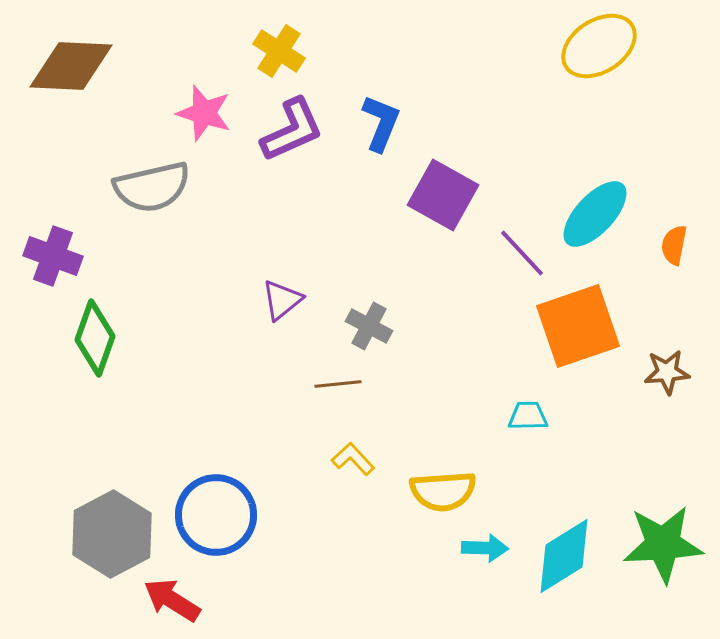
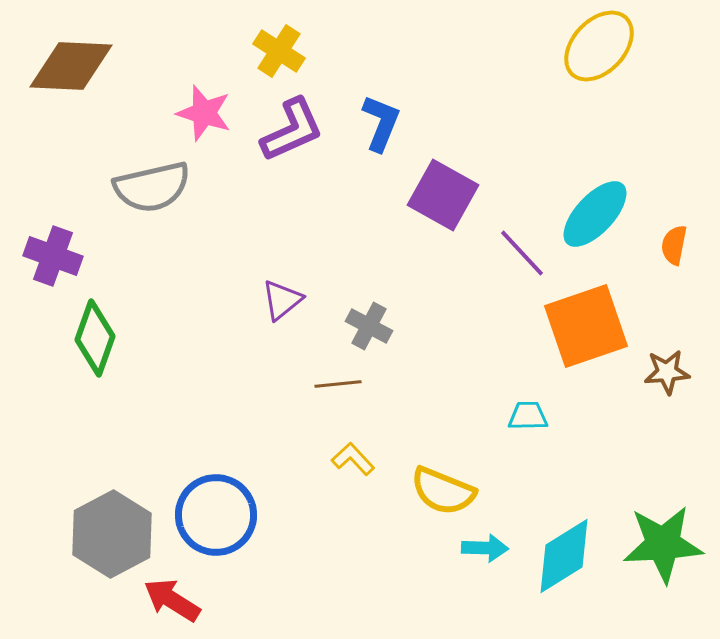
yellow ellipse: rotated 14 degrees counterclockwise
orange square: moved 8 px right
yellow semicircle: rotated 26 degrees clockwise
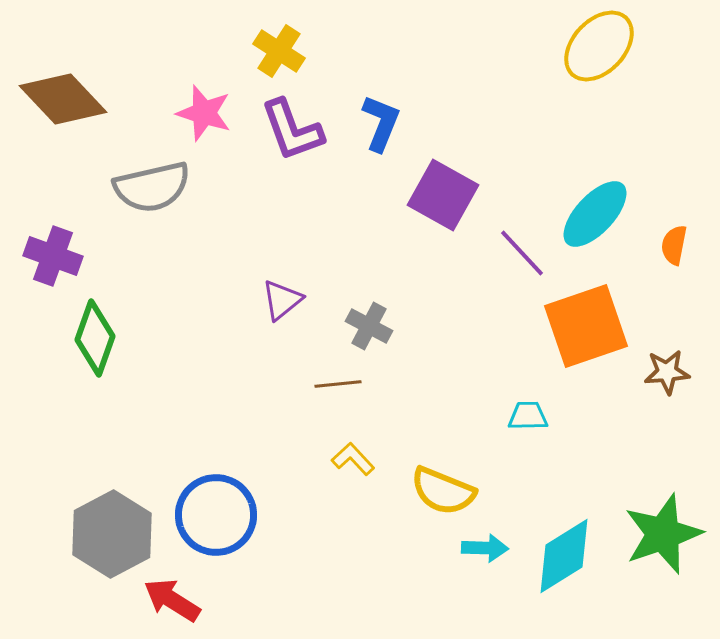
brown diamond: moved 8 px left, 33 px down; rotated 44 degrees clockwise
purple L-shape: rotated 94 degrees clockwise
green star: moved 10 px up; rotated 16 degrees counterclockwise
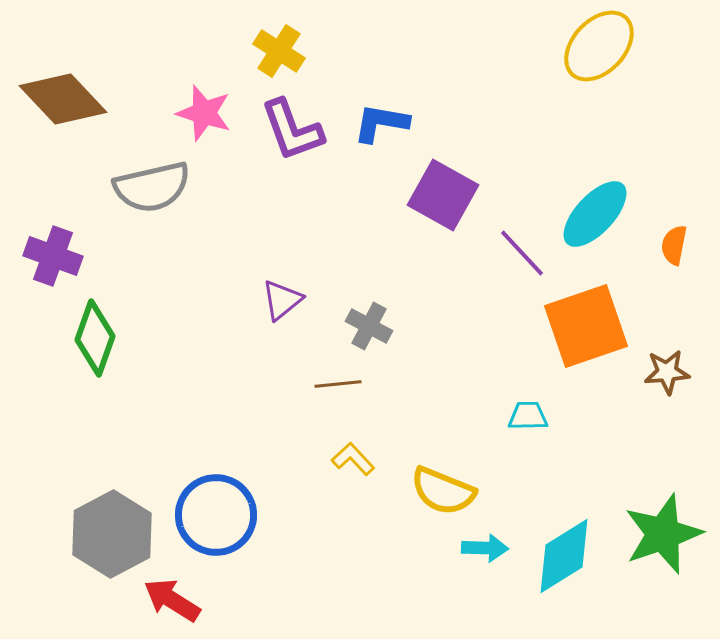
blue L-shape: rotated 102 degrees counterclockwise
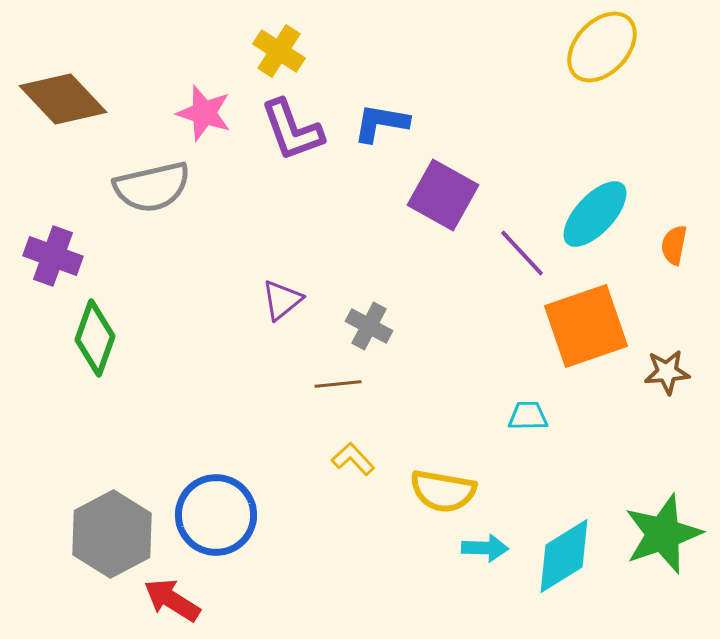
yellow ellipse: moved 3 px right, 1 px down
yellow semicircle: rotated 12 degrees counterclockwise
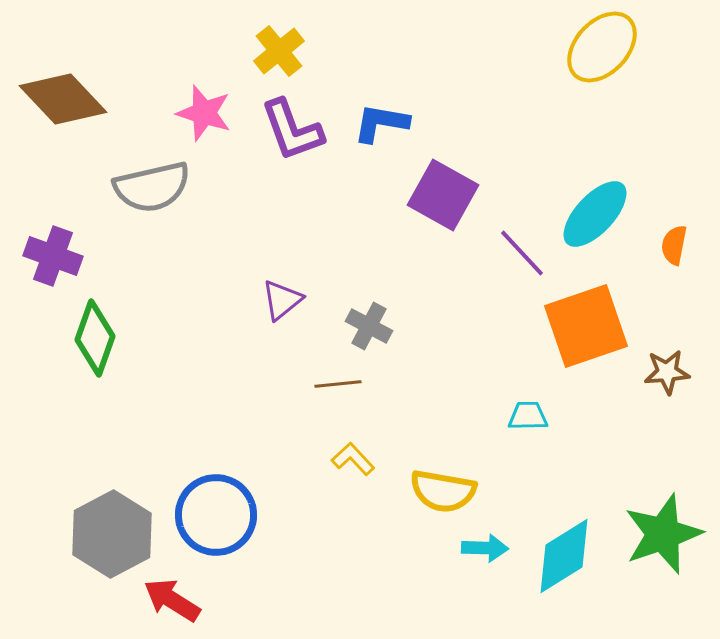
yellow cross: rotated 18 degrees clockwise
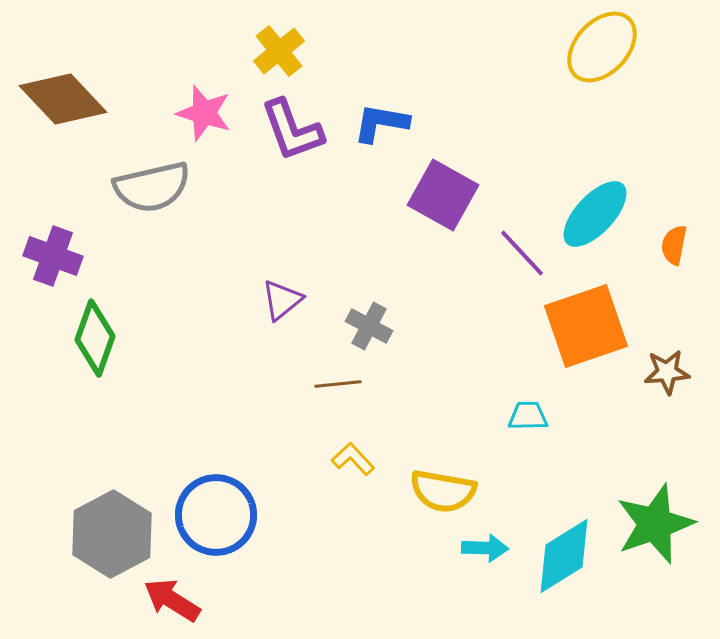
green star: moved 8 px left, 10 px up
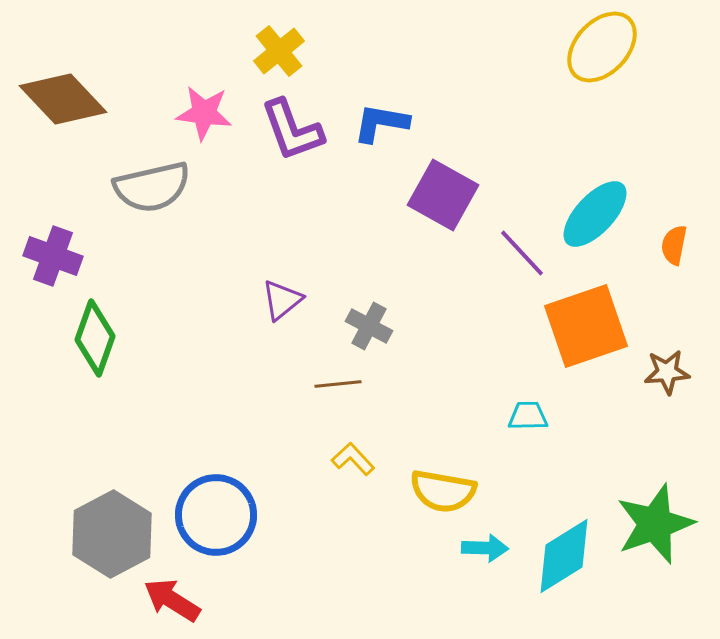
pink star: rotated 10 degrees counterclockwise
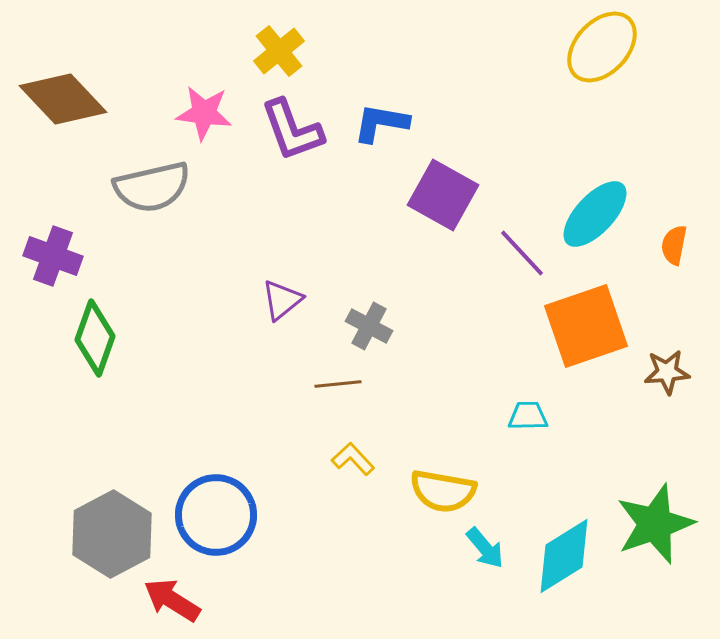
cyan arrow: rotated 48 degrees clockwise
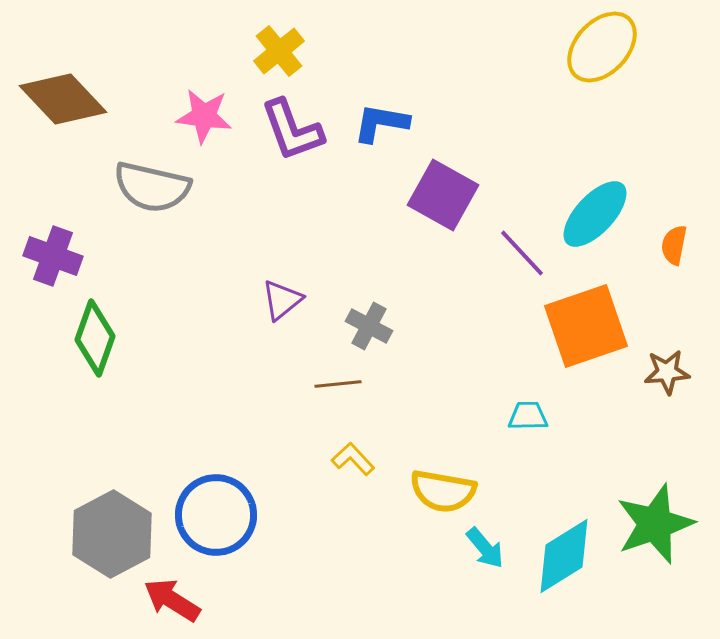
pink star: moved 3 px down
gray semicircle: rotated 26 degrees clockwise
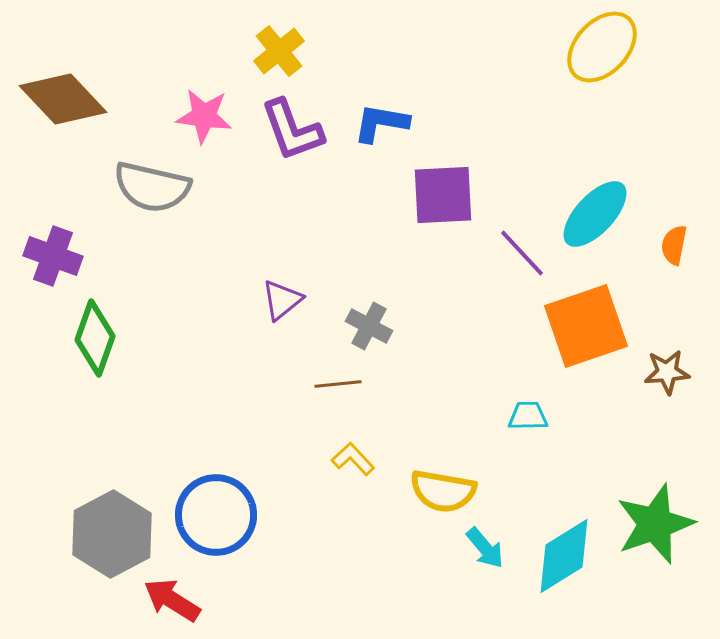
purple square: rotated 32 degrees counterclockwise
